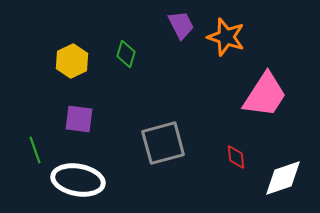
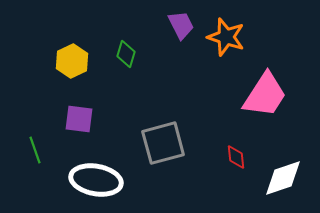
white ellipse: moved 18 px right
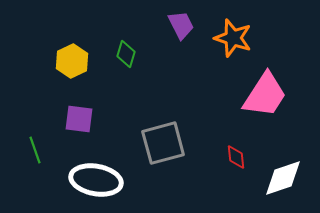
orange star: moved 7 px right, 1 px down
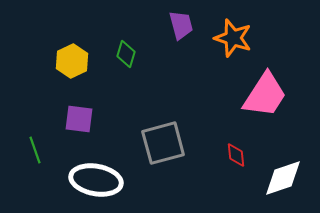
purple trapezoid: rotated 12 degrees clockwise
red diamond: moved 2 px up
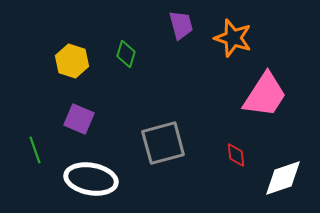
yellow hexagon: rotated 16 degrees counterclockwise
purple square: rotated 16 degrees clockwise
white ellipse: moved 5 px left, 1 px up
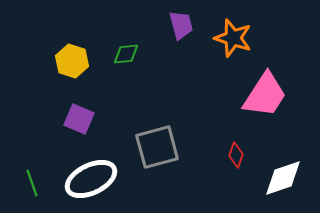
green diamond: rotated 68 degrees clockwise
gray square: moved 6 px left, 4 px down
green line: moved 3 px left, 33 px down
red diamond: rotated 25 degrees clockwise
white ellipse: rotated 36 degrees counterclockwise
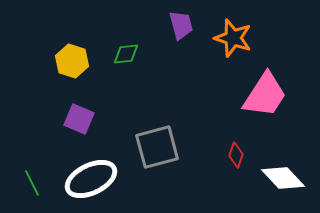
white diamond: rotated 66 degrees clockwise
green line: rotated 8 degrees counterclockwise
